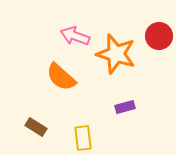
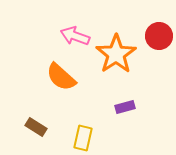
orange star: rotated 21 degrees clockwise
yellow rectangle: rotated 20 degrees clockwise
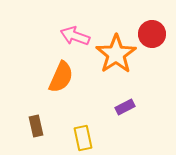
red circle: moved 7 px left, 2 px up
orange semicircle: rotated 108 degrees counterclockwise
purple rectangle: rotated 12 degrees counterclockwise
brown rectangle: moved 1 px up; rotated 45 degrees clockwise
yellow rectangle: rotated 25 degrees counterclockwise
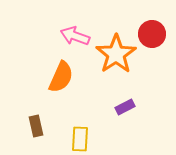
yellow rectangle: moved 3 px left, 1 px down; rotated 15 degrees clockwise
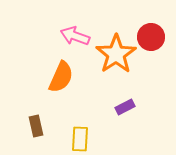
red circle: moved 1 px left, 3 px down
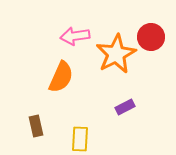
pink arrow: rotated 28 degrees counterclockwise
orange star: rotated 6 degrees clockwise
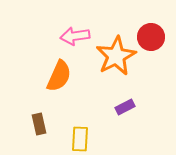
orange star: moved 2 px down
orange semicircle: moved 2 px left, 1 px up
brown rectangle: moved 3 px right, 2 px up
